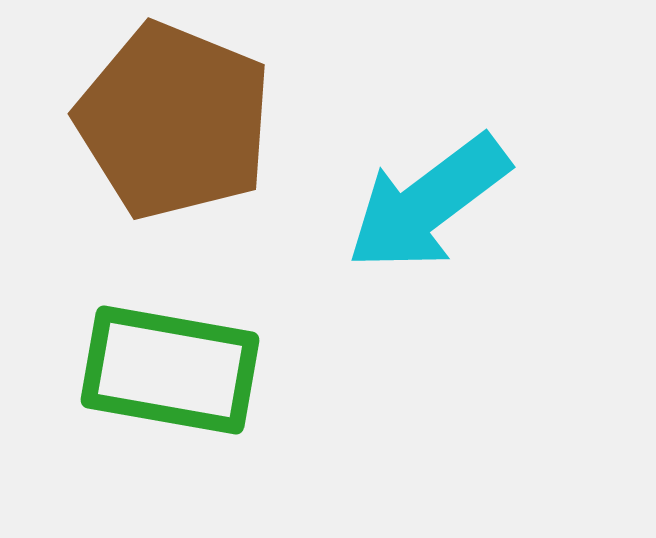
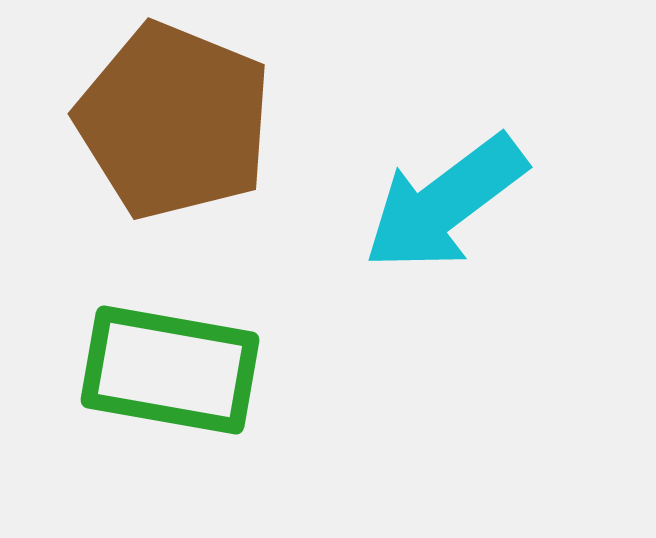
cyan arrow: moved 17 px right
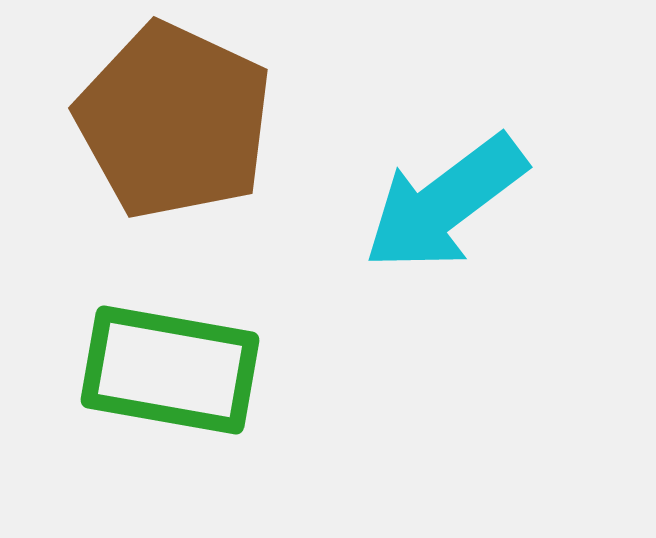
brown pentagon: rotated 3 degrees clockwise
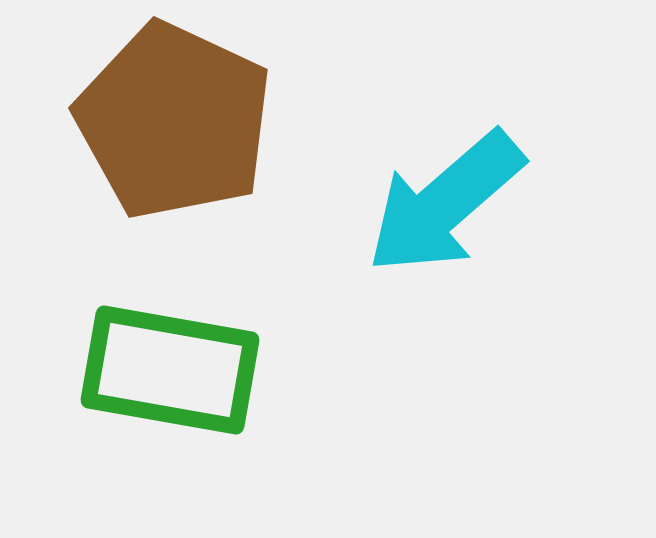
cyan arrow: rotated 4 degrees counterclockwise
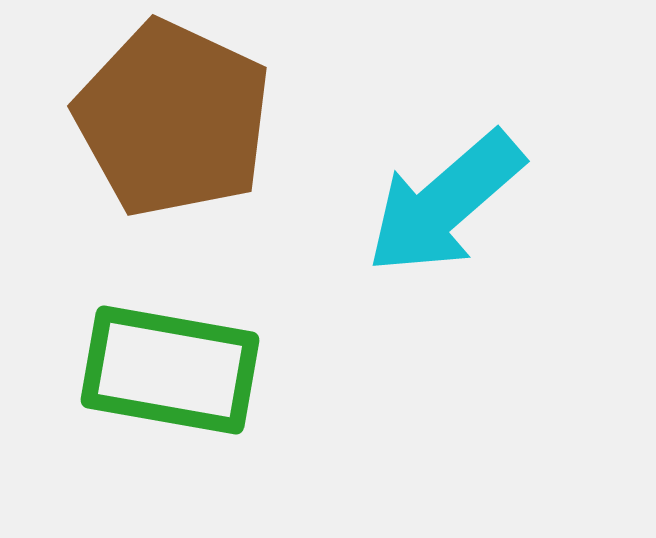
brown pentagon: moved 1 px left, 2 px up
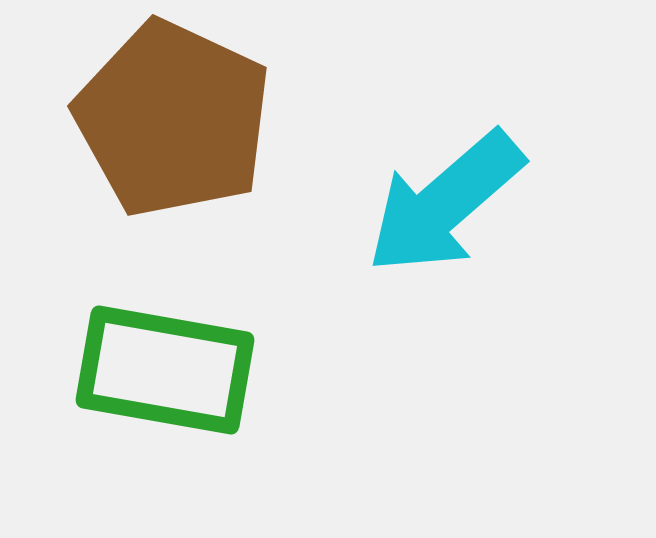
green rectangle: moved 5 px left
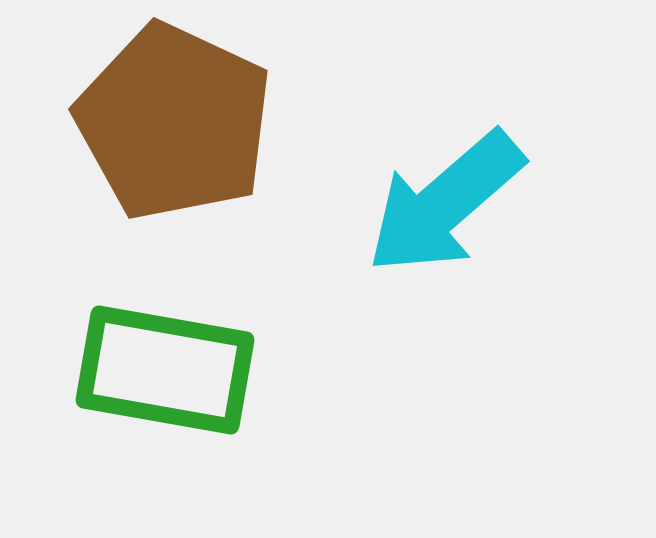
brown pentagon: moved 1 px right, 3 px down
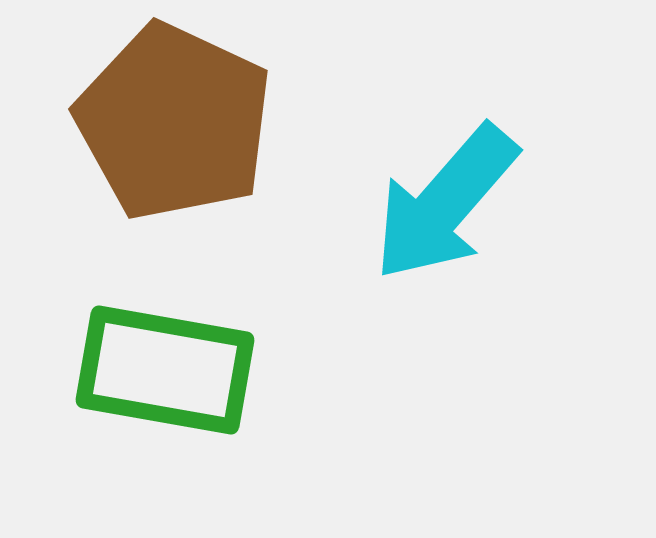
cyan arrow: rotated 8 degrees counterclockwise
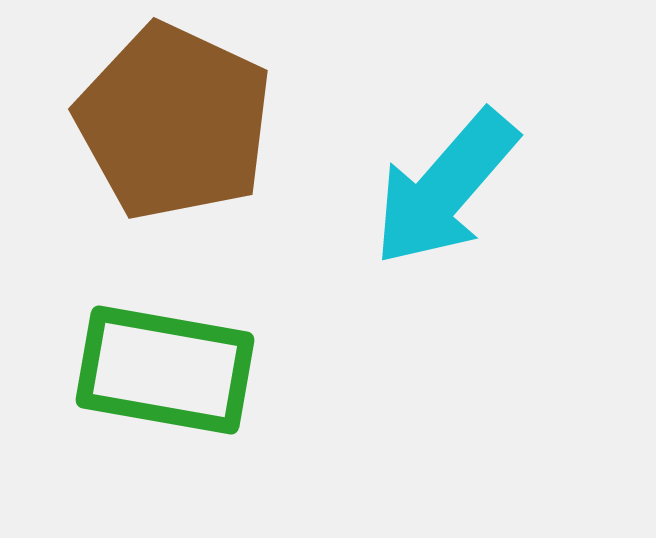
cyan arrow: moved 15 px up
